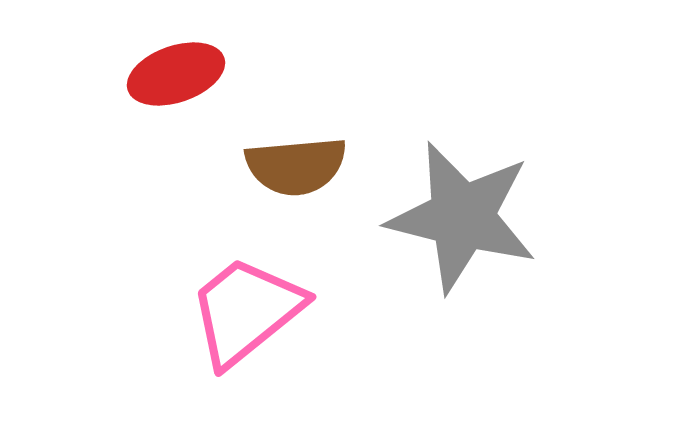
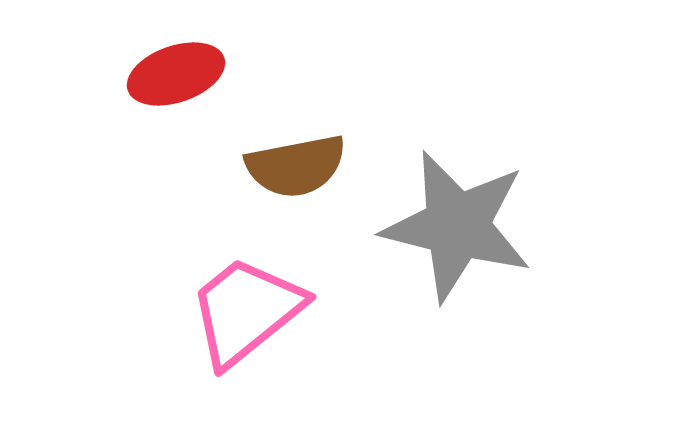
brown semicircle: rotated 6 degrees counterclockwise
gray star: moved 5 px left, 9 px down
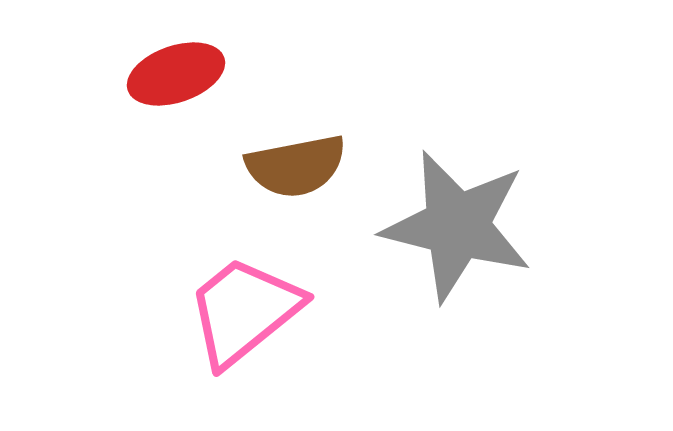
pink trapezoid: moved 2 px left
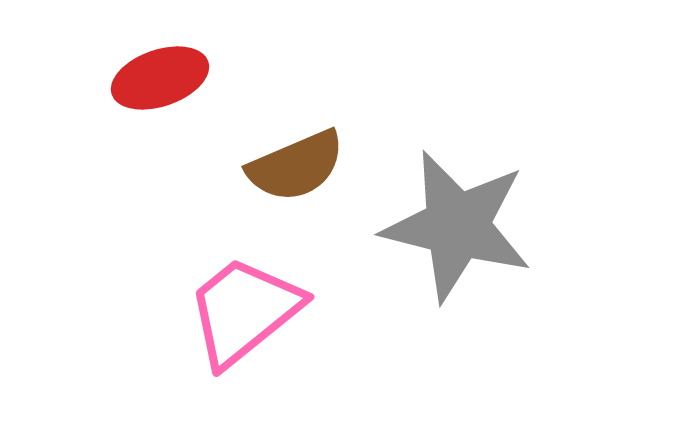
red ellipse: moved 16 px left, 4 px down
brown semicircle: rotated 12 degrees counterclockwise
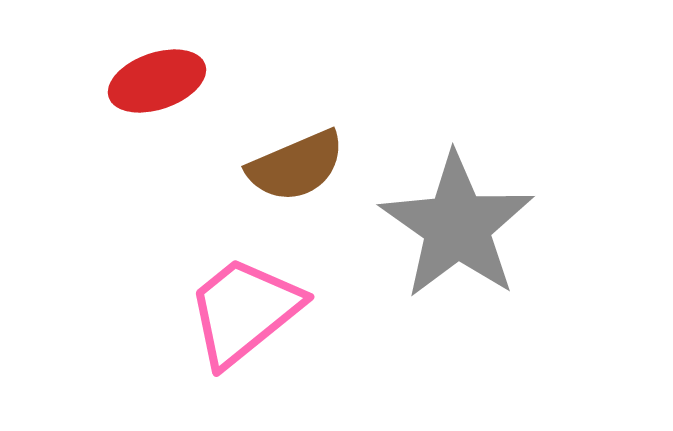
red ellipse: moved 3 px left, 3 px down
gray star: rotated 21 degrees clockwise
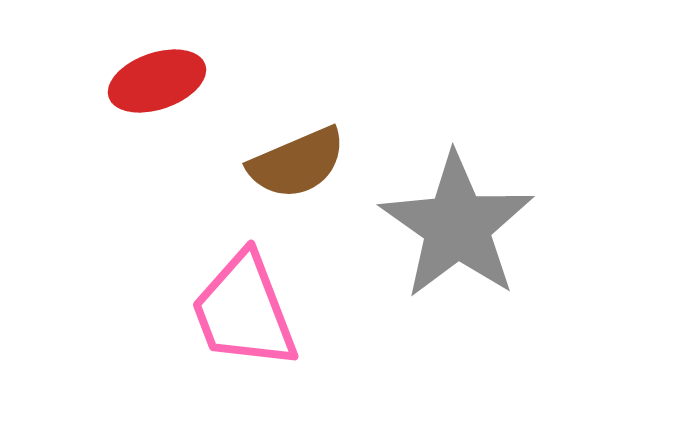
brown semicircle: moved 1 px right, 3 px up
pink trapezoid: rotated 72 degrees counterclockwise
